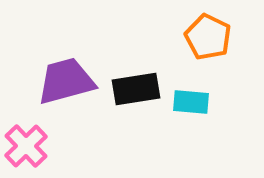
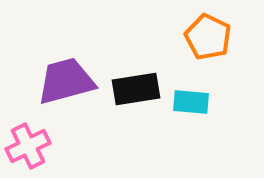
pink cross: moved 2 px right; rotated 18 degrees clockwise
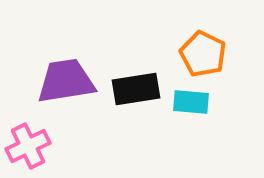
orange pentagon: moved 5 px left, 17 px down
purple trapezoid: rotated 6 degrees clockwise
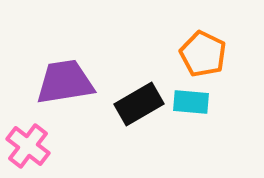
purple trapezoid: moved 1 px left, 1 px down
black rectangle: moved 3 px right, 15 px down; rotated 21 degrees counterclockwise
pink cross: rotated 27 degrees counterclockwise
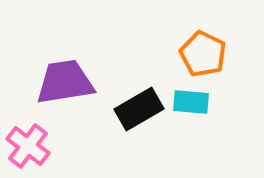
black rectangle: moved 5 px down
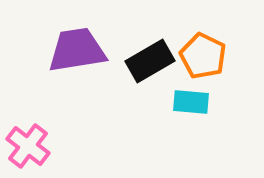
orange pentagon: moved 2 px down
purple trapezoid: moved 12 px right, 32 px up
black rectangle: moved 11 px right, 48 px up
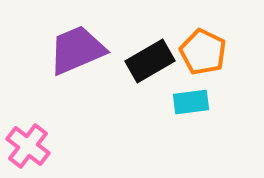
purple trapezoid: rotated 14 degrees counterclockwise
orange pentagon: moved 4 px up
cyan rectangle: rotated 12 degrees counterclockwise
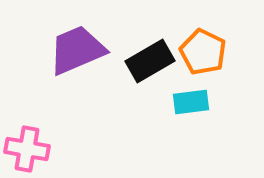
pink cross: moved 1 px left, 3 px down; rotated 27 degrees counterclockwise
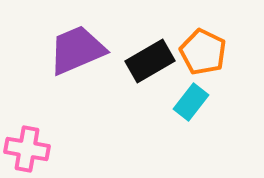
cyan rectangle: rotated 45 degrees counterclockwise
